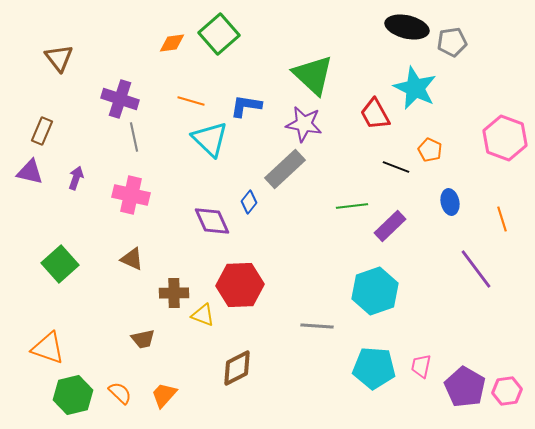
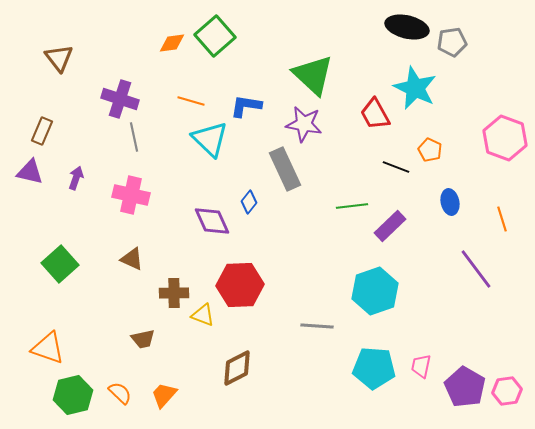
green square at (219, 34): moved 4 px left, 2 px down
gray rectangle at (285, 169): rotated 72 degrees counterclockwise
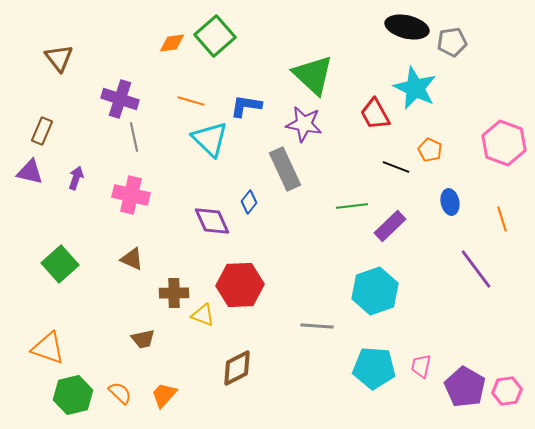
pink hexagon at (505, 138): moved 1 px left, 5 px down
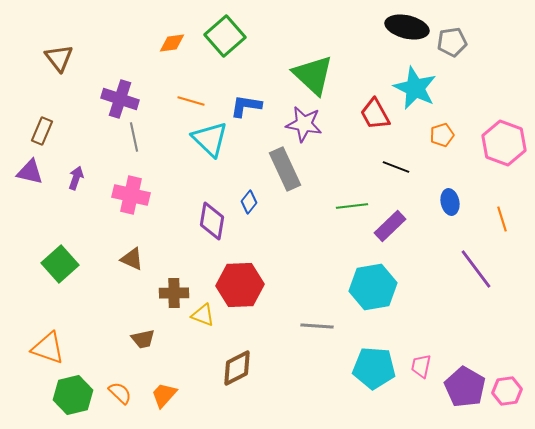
green square at (215, 36): moved 10 px right
orange pentagon at (430, 150): moved 12 px right, 15 px up; rotated 30 degrees clockwise
purple diamond at (212, 221): rotated 33 degrees clockwise
cyan hexagon at (375, 291): moved 2 px left, 4 px up; rotated 9 degrees clockwise
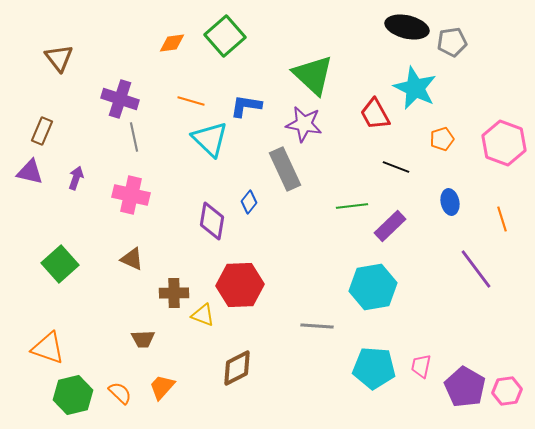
orange pentagon at (442, 135): moved 4 px down
brown trapezoid at (143, 339): rotated 10 degrees clockwise
orange trapezoid at (164, 395): moved 2 px left, 8 px up
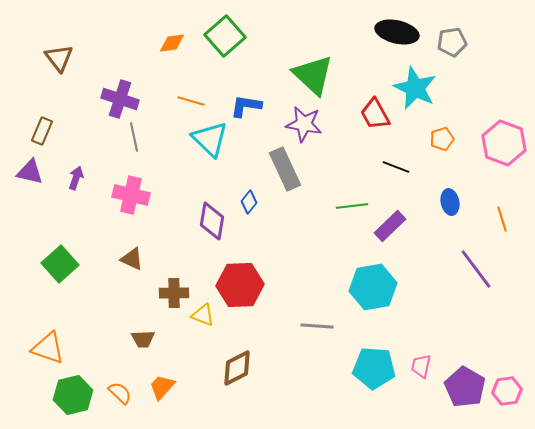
black ellipse at (407, 27): moved 10 px left, 5 px down
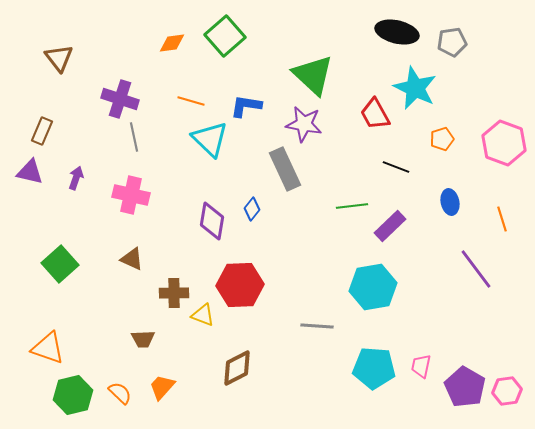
blue diamond at (249, 202): moved 3 px right, 7 px down
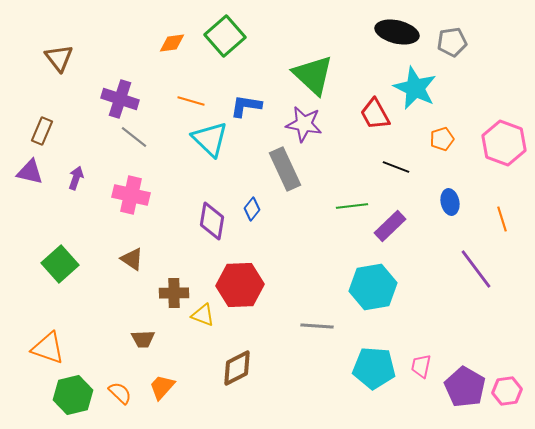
gray line at (134, 137): rotated 40 degrees counterclockwise
brown triangle at (132, 259): rotated 10 degrees clockwise
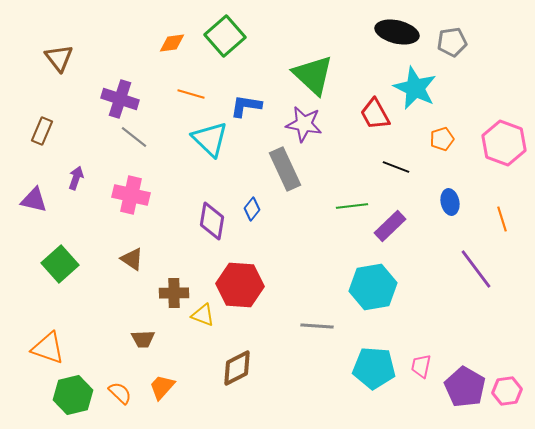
orange line at (191, 101): moved 7 px up
purple triangle at (30, 172): moved 4 px right, 28 px down
red hexagon at (240, 285): rotated 6 degrees clockwise
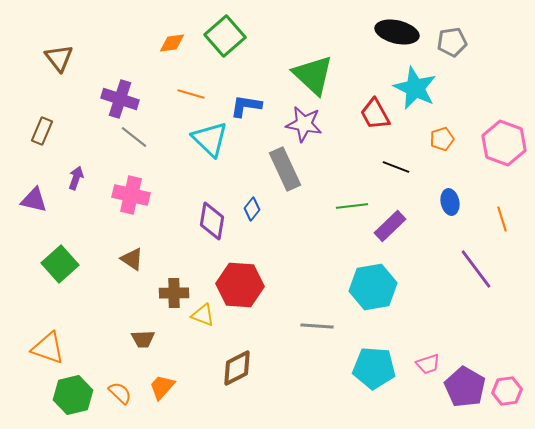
pink trapezoid at (421, 366): moved 7 px right, 2 px up; rotated 120 degrees counterclockwise
